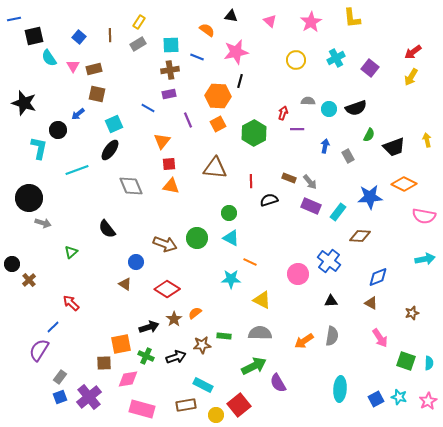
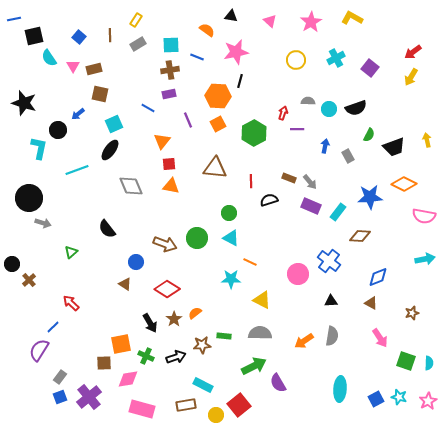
yellow L-shape at (352, 18): rotated 125 degrees clockwise
yellow rectangle at (139, 22): moved 3 px left, 2 px up
brown square at (97, 94): moved 3 px right
black arrow at (149, 327): moved 1 px right, 4 px up; rotated 78 degrees clockwise
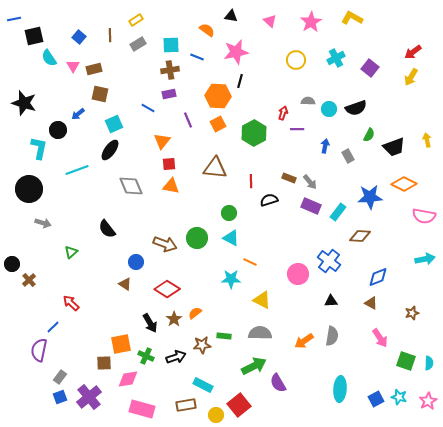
yellow rectangle at (136, 20): rotated 24 degrees clockwise
black circle at (29, 198): moved 9 px up
purple semicircle at (39, 350): rotated 20 degrees counterclockwise
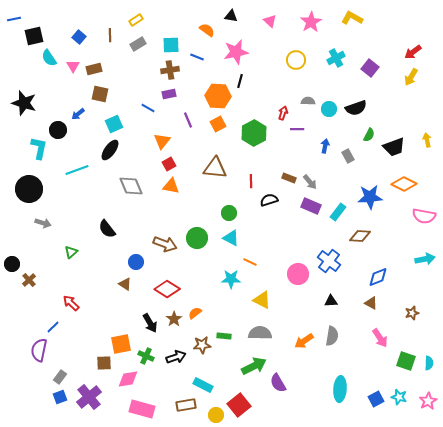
red square at (169, 164): rotated 24 degrees counterclockwise
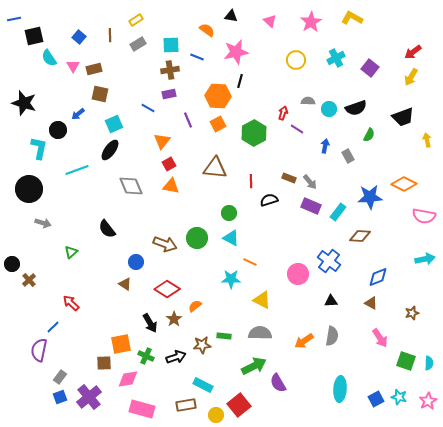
purple line at (297, 129): rotated 32 degrees clockwise
black trapezoid at (394, 147): moved 9 px right, 30 px up
orange semicircle at (195, 313): moved 7 px up
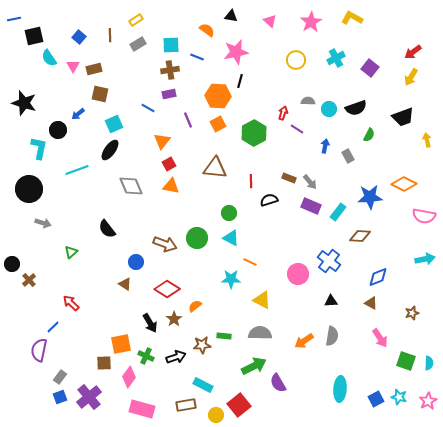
pink diamond at (128, 379): moved 1 px right, 2 px up; rotated 45 degrees counterclockwise
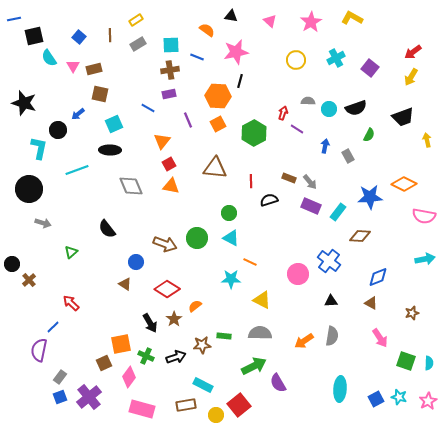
black ellipse at (110, 150): rotated 55 degrees clockwise
brown square at (104, 363): rotated 21 degrees counterclockwise
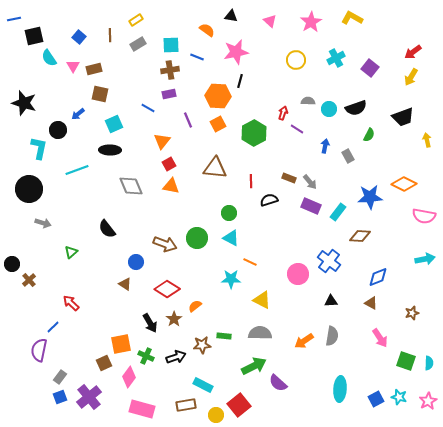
purple semicircle at (278, 383): rotated 18 degrees counterclockwise
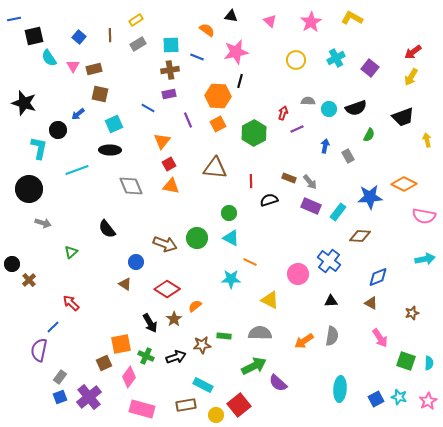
purple line at (297, 129): rotated 56 degrees counterclockwise
yellow triangle at (262, 300): moved 8 px right
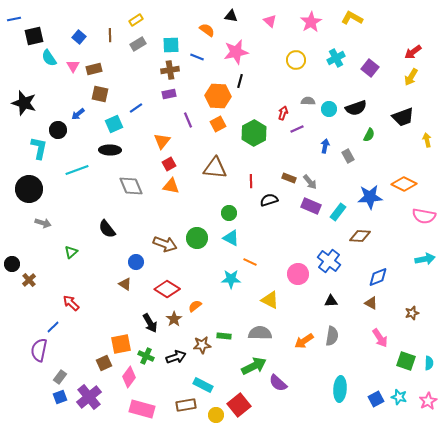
blue line at (148, 108): moved 12 px left; rotated 64 degrees counterclockwise
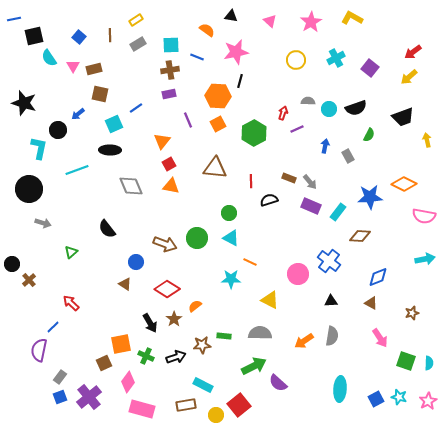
yellow arrow at (411, 77): moved 2 px left; rotated 18 degrees clockwise
pink diamond at (129, 377): moved 1 px left, 5 px down
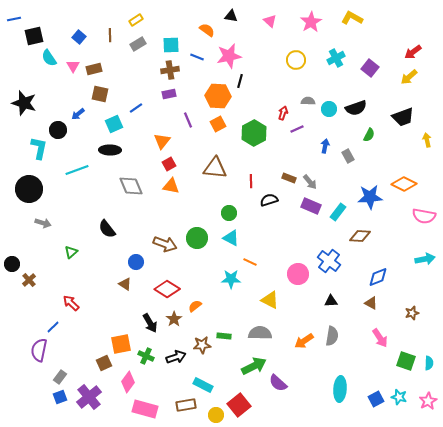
pink star at (236, 52): moved 7 px left, 4 px down
pink rectangle at (142, 409): moved 3 px right
